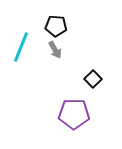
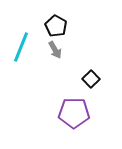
black pentagon: rotated 25 degrees clockwise
black square: moved 2 px left
purple pentagon: moved 1 px up
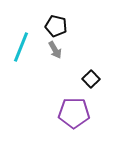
black pentagon: rotated 15 degrees counterclockwise
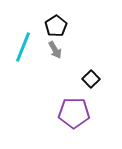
black pentagon: rotated 25 degrees clockwise
cyan line: moved 2 px right
